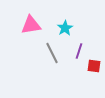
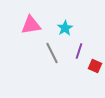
red square: moved 1 px right; rotated 16 degrees clockwise
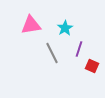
purple line: moved 2 px up
red square: moved 3 px left
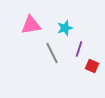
cyan star: rotated 14 degrees clockwise
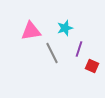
pink triangle: moved 6 px down
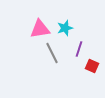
pink triangle: moved 9 px right, 2 px up
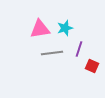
gray line: rotated 70 degrees counterclockwise
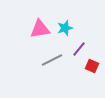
purple line: rotated 21 degrees clockwise
gray line: moved 7 px down; rotated 20 degrees counterclockwise
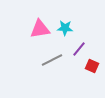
cyan star: rotated 21 degrees clockwise
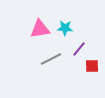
gray line: moved 1 px left, 1 px up
red square: rotated 24 degrees counterclockwise
